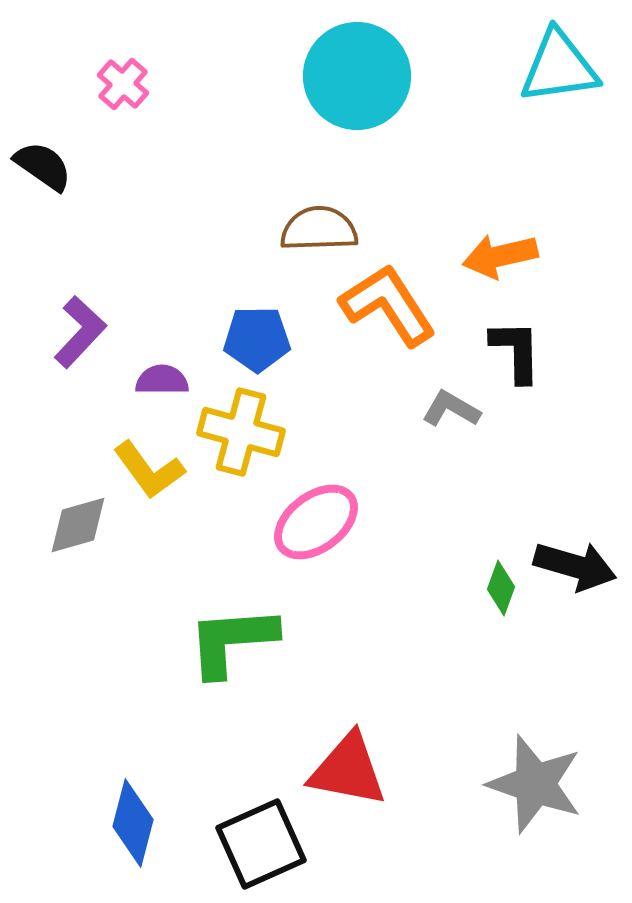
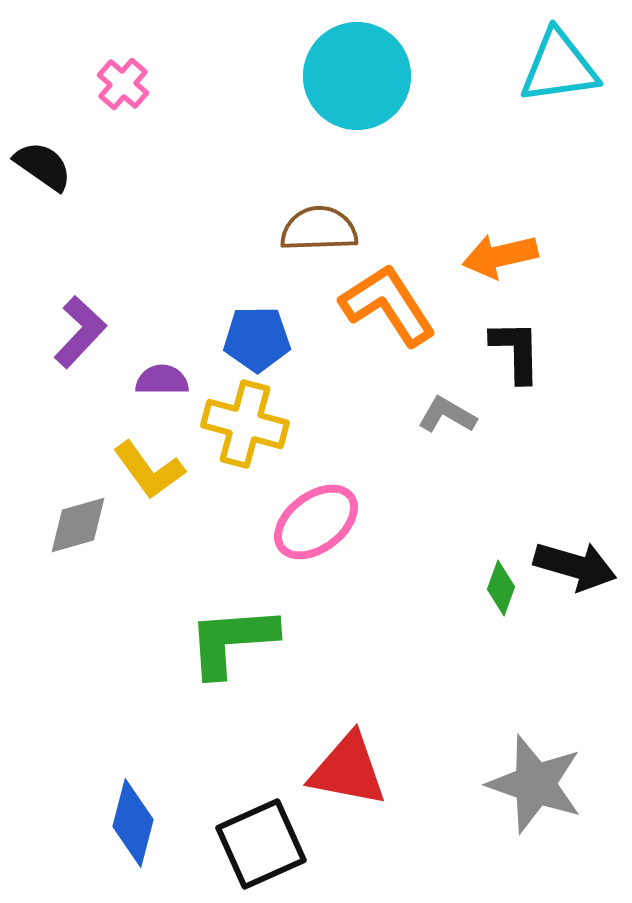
gray L-shape: moved 4 px left, 6 px down
yellow cross: moved 4 px right, 8 px up
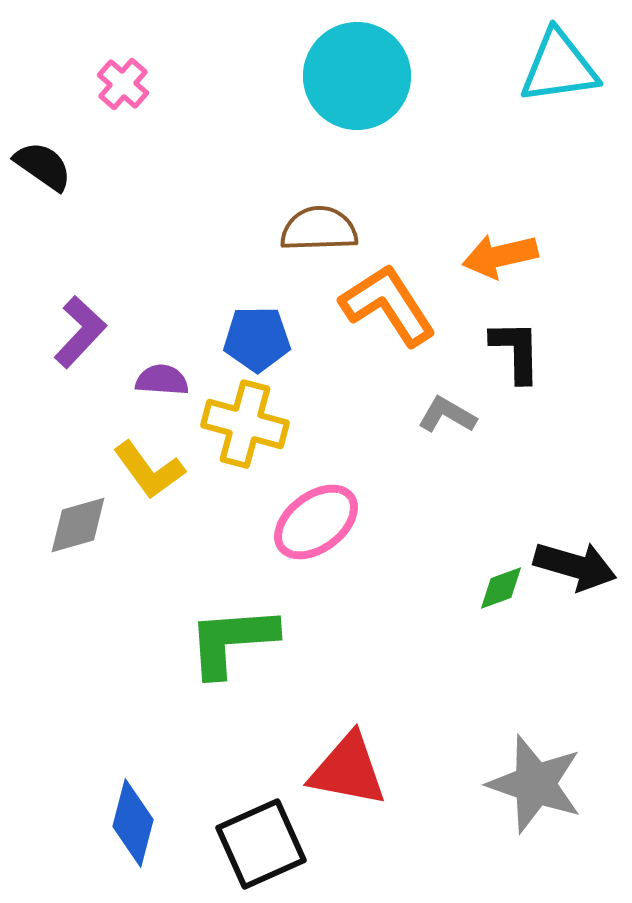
purple semicircle: rotated 4 degrees clockwise
green diamond: rotated 50 degrees clockwise
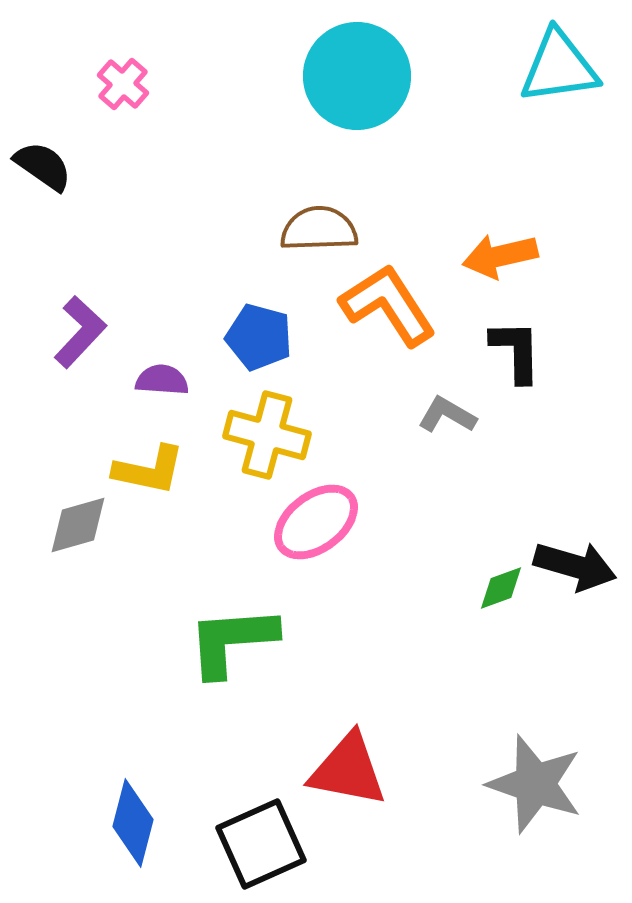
blue pentagon: moved 2 px right, 2 px up; rotated 16 degrees clockwise
yellow cross: moved 22 px right, 11 px down
yellow L-shape: rotated 42 degrees counterclockwise
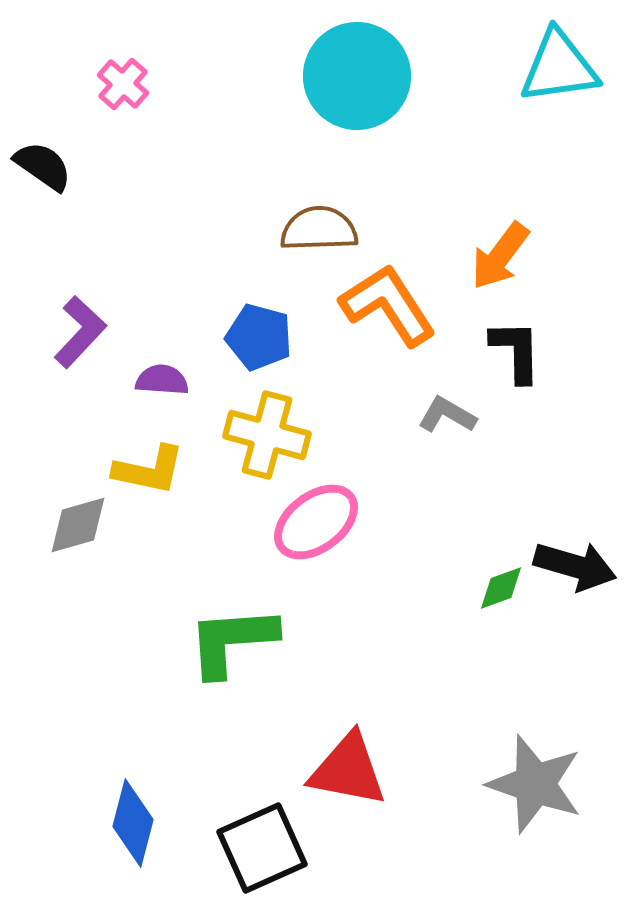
orange arrow: rotated 40 degrees counterclockwise
black square: moved 1 px right, 4 px down
